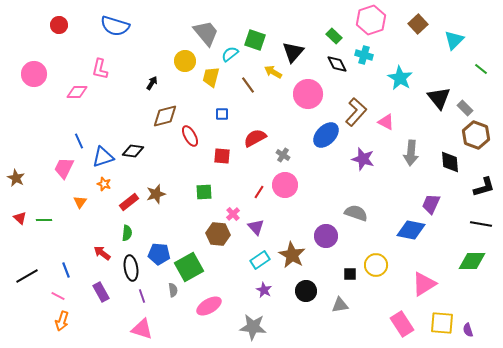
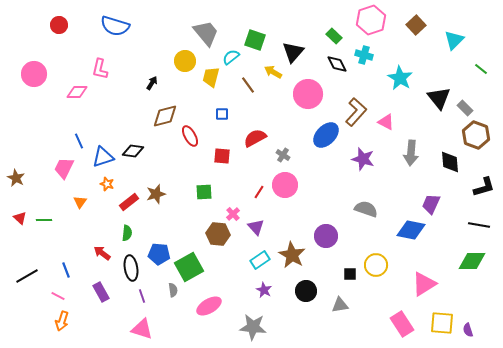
brown square at (418, 24): moved 2 px left, 1 px down
cyan semicircle at (230, 54): moved 1 px right, 3 px down
orange star at (104, 184): moved 3 px right
gray semicircle at (356, 213): moved 10 px right, 4 px up
black line at (481, 224): moved 2 px left, 1 px down
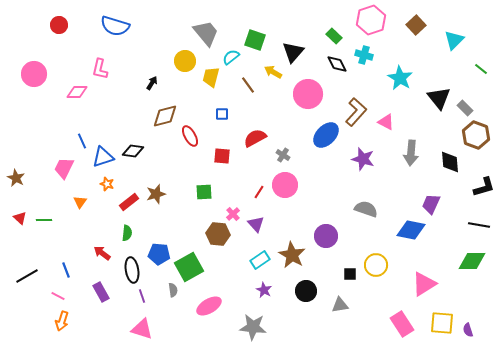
blue line at (79, 141): moved 3 px right
purple triangle at (256, 227): moved 3 px up
black ellipse at (131, 268): moved 1 px right, 2 px down
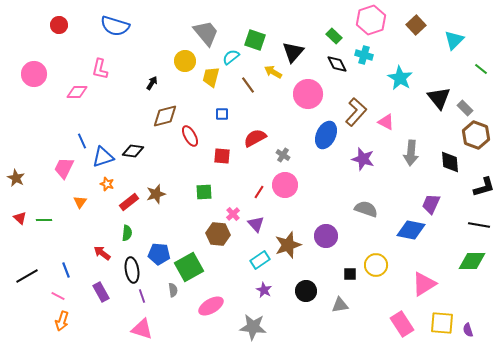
blue ellipse at (326, 135): rotated 20 degrees counterclockwise
brown star at (292, 255): moved 4 px left, 10 px up; rotated 24 degrees clockwise
pink ellipse at (209, 306): moved 2 px right
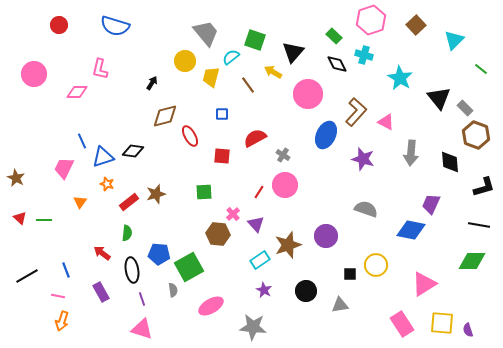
pink line at (58, 296): rotated 16 degrees counterclockwise
purple line at (142, 296): moved 3 px down
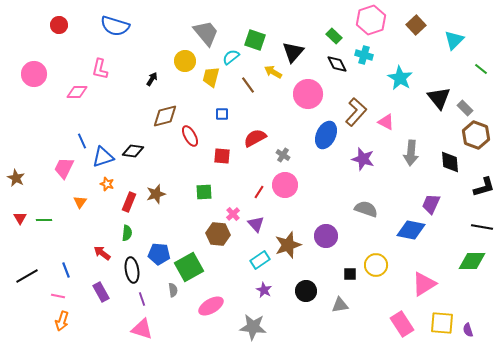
black arrow at (152, 83): moved 4 px up
red rectangle at (129, 202): rotated 30 degrees counterclockwise
red triangle at (20, 218): rotated 16 degrees clockwise
black line at (479, 225): moved 3 px right, 2 px down
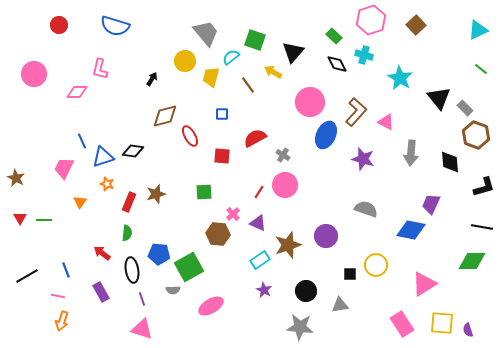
cyan triangle at (454, 40): moved 24 px right, 10 px up; rotated 20 degrees clockwise
pink circle at (308, 94): moved 2 px right, 8 px down
purple triangle at (256, 224): moved 2 px right, 1 px up; rotated 24 degrees counterclockwise
gray semicircle at (173, 290): rotated 96 degrees clockwise
gray star at (253, 327): moved 47 px right
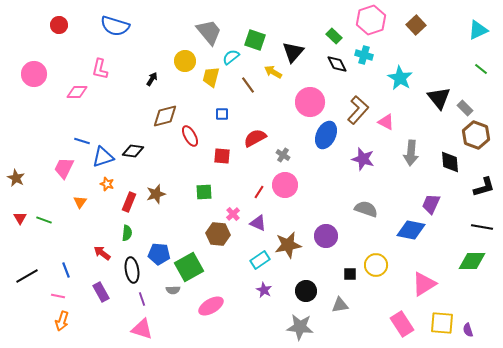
gray trapezoid at (206, 33): moved 3 px right, 1 px up
brown L-shape at (356, 112): moved 2 px right, 2 px up
blue line at (82, 141): rotated 49 degrees counterclockwise
green line at (44, 220): rotated 21 degrees clockwise
brown star at (288, 245): rotated 8 degrees clockwise
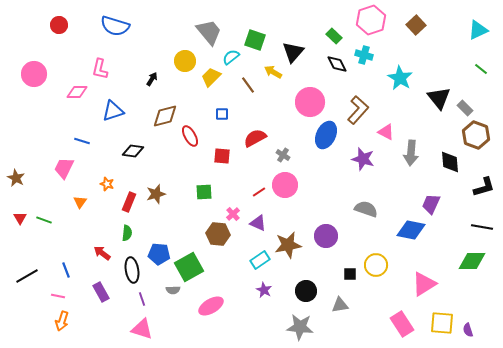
yellow trapezoid at (211, 77): rotated 30 degrees clockwise
pink triangle at (386, 122): moved 10 px down
blue triangle at (103, 157): moved 10 px right, 46 px up
red line at (259, 192): rotated 24 degrees clockwise
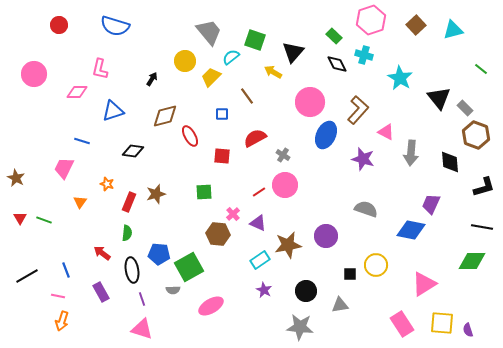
cyan triangle at (478, 30): moved 25 px left; rotated 10 degrees clockwise
brown line at (248, 85): moved 1 px left, 11 px down
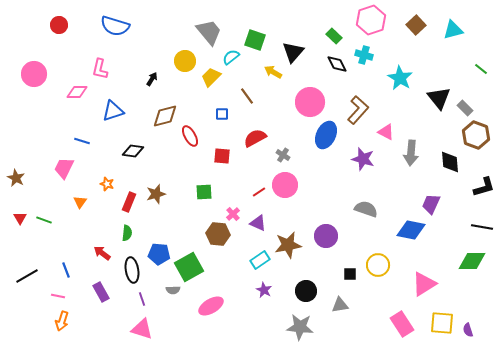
yellow circle at (376, 265): moved 2 px right
